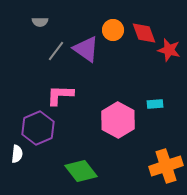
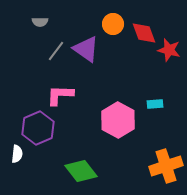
orange circle: moved 6 px up
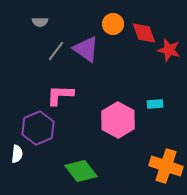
orange cross: rotated 36 degrees clockwise
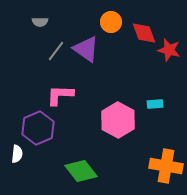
orange circle: moved 2 px left, 2 px up
orange cross: rotated 8 degrees counterclockwise
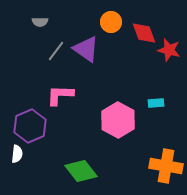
cyan rectangle: moved 1 px right, 1 px up
purple hexagon: moved 8 px left, 2 px up
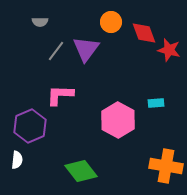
purple triangle: rotated 32 degrees clockwise
white semicircle: moved 6 px down
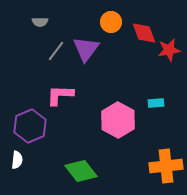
red star: rotated 25 degrees counterclockwise
orange cross: rotated 16 degrees counterclockwise
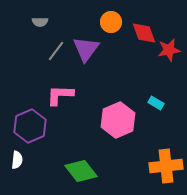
cyan rectangle: rotated 35 degrees clockwise
pink hexagon: rotated 8 degrees clockwise
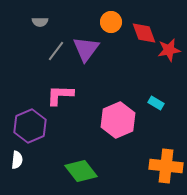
orange cross: rotated 12 degrees clockwise
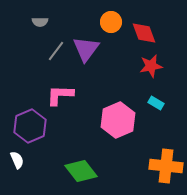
red star: moved 18 px left, 16 px down
white semicircle: rotated 30 degrees counterclockwise
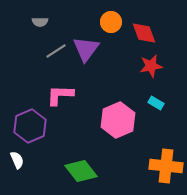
gray line: rotated 20 degrees clockwise
